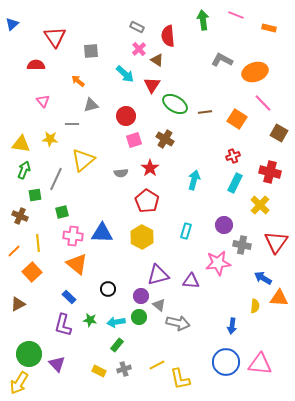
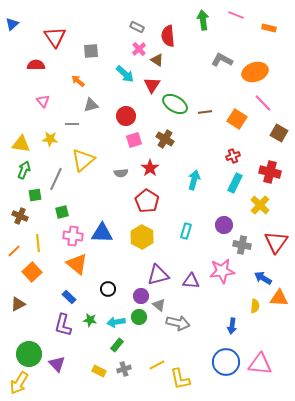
pink star at (218, 263): moved 4 px right, 8 px down
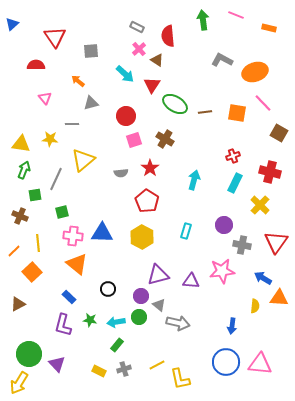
pink triangle at (43, 101): moved 2 px right, 3 px up
gray triangle at (91, 105): moved 2 px up
orange square at (237, 119): moved 6 px up; rotated 24 degrees counterclockwise
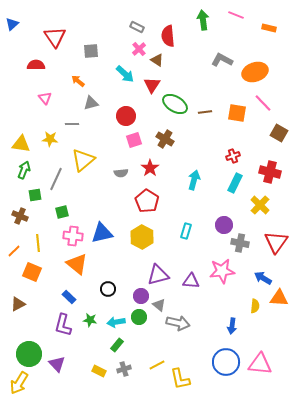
blue triangle at (102, 233): rotated 15 degrees counterclockwise
gray cross at (242, 245): moved 2 px left, 2 px up
orange square at (32, 272): rotated 24 degrees counterclockwise
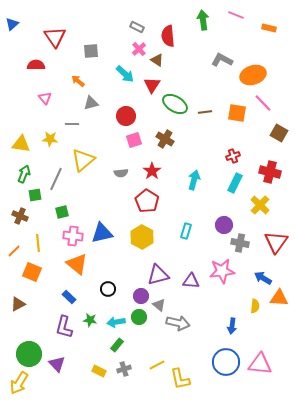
orange ellipse at (255, 72): moved 2 px left, 3 px down
red star at (150, 168): moved 2 px right, 3 px down
green arrow at (24, 170): moved 4 px down
purple L-shape at (63, 325): moved 1 px right, 2 px down
